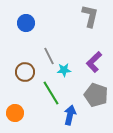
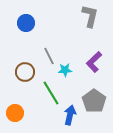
cyan star: moved 1 px right
gray pentagon: moved 2 px left, 6 px down; rotated 15 degrees clockwise
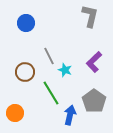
cyan star: rotated 24 degrees clockwise
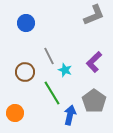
gray L-shape: moved 4 px right, 1 px up; rotated 55 degrees clockwise
green line: moved 1 px right
